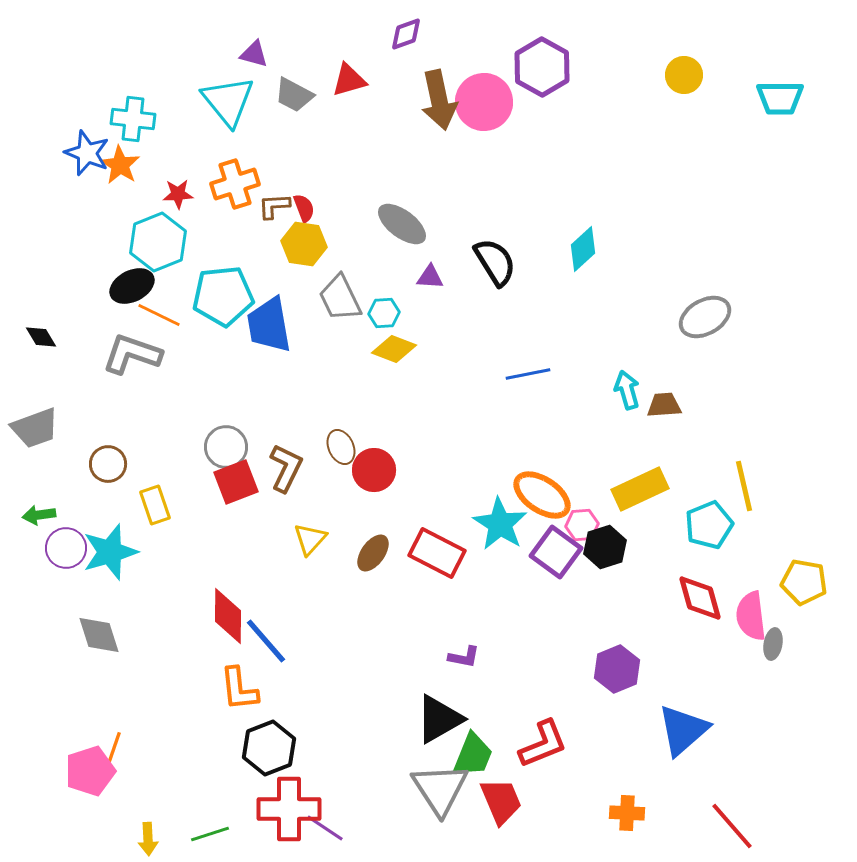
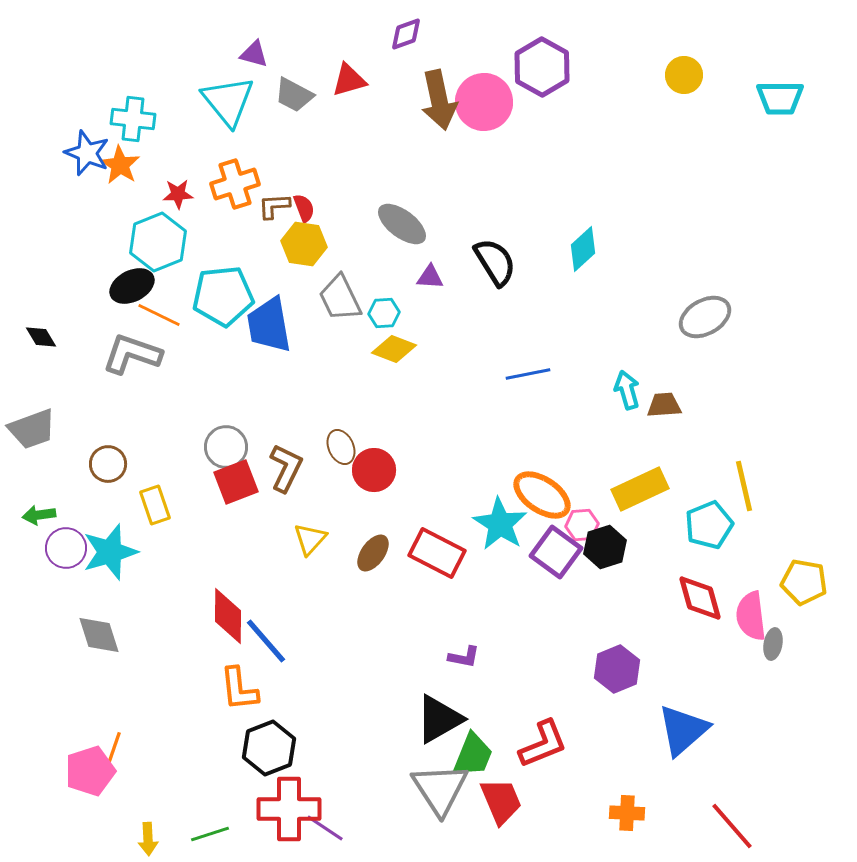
gray trapezoid at (35, 428): moved 3 px left, 1 px down
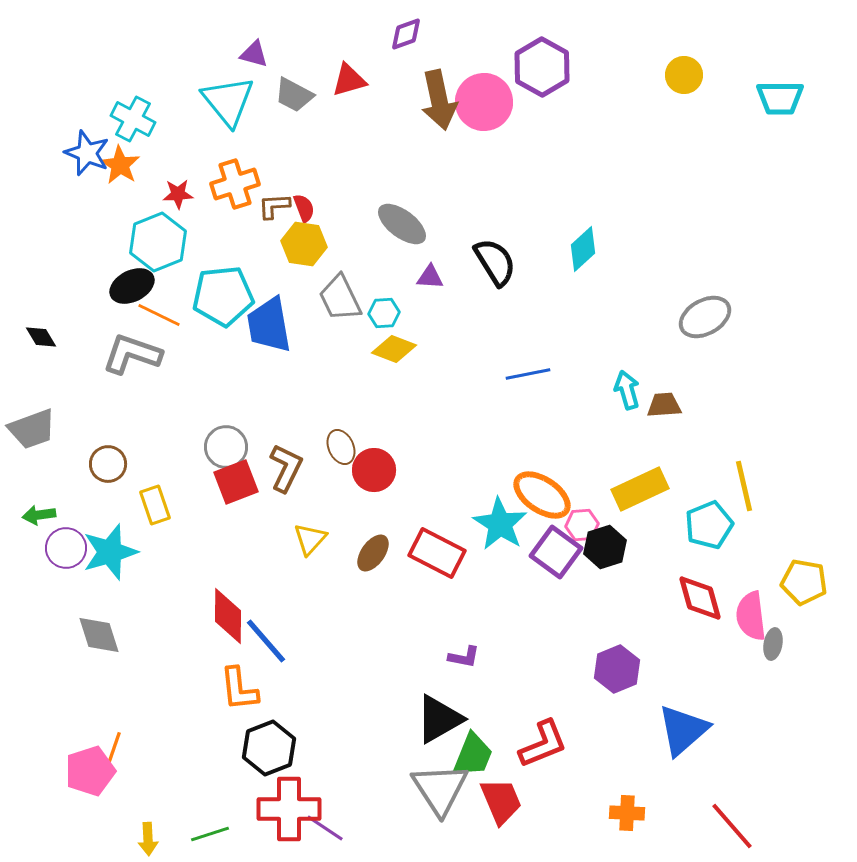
cyan cross at (133, 119): rotated 21 degrees clockwise
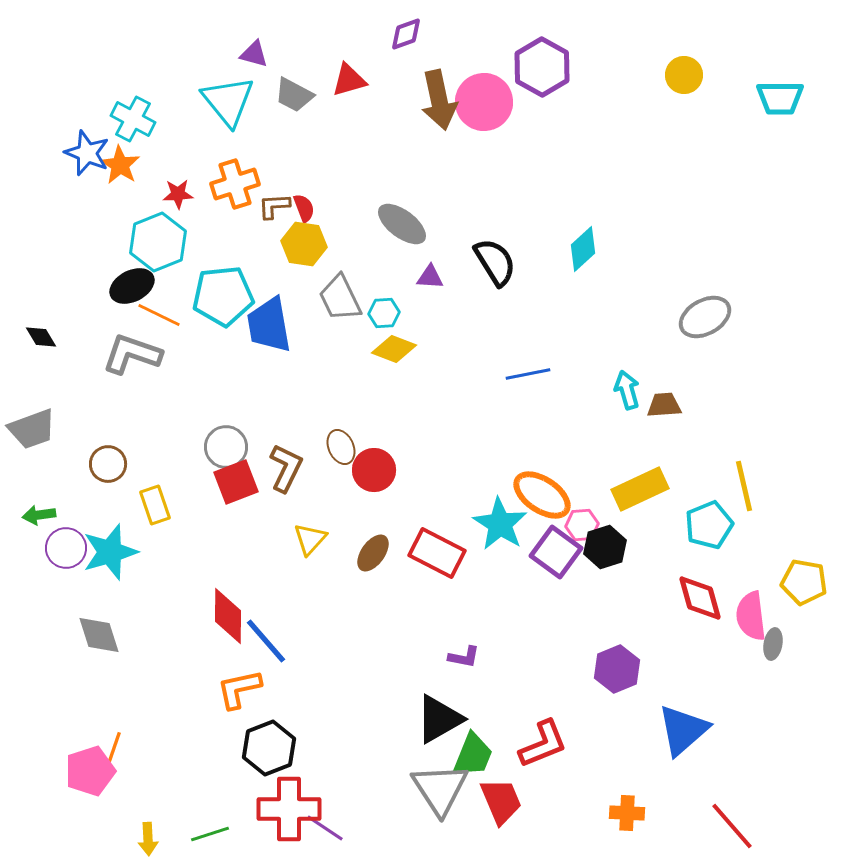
orange L-shape at (239, 689): rotated 84 degrees clockwise
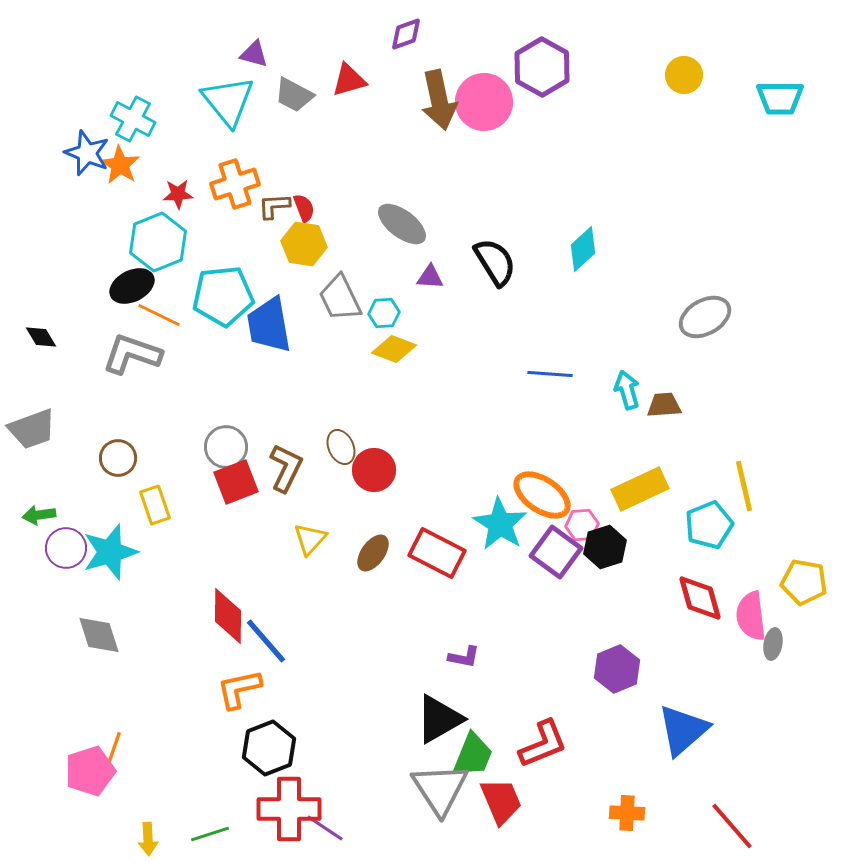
blue line at (528, 374): moved 22 px right; rotated 15 degrees clockwise
brown circle at (108, 464): moved 10 px right, 6 px up
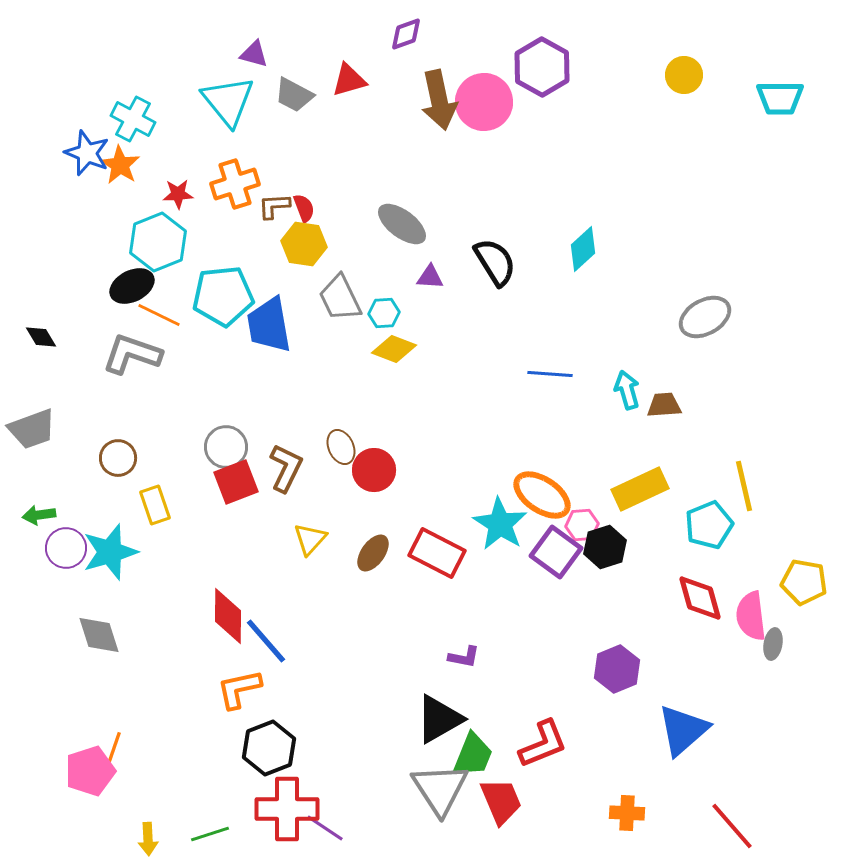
red cross at (289, 809): moved 2 px left
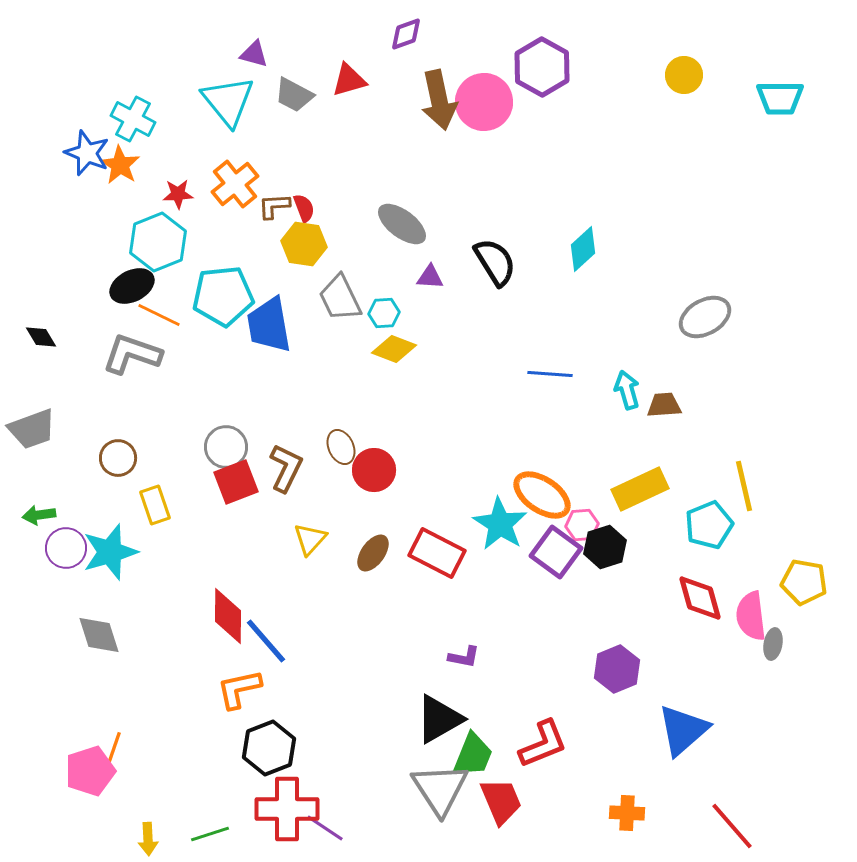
orange cross at (235, 184): rotated 21 degrees counterclockwise
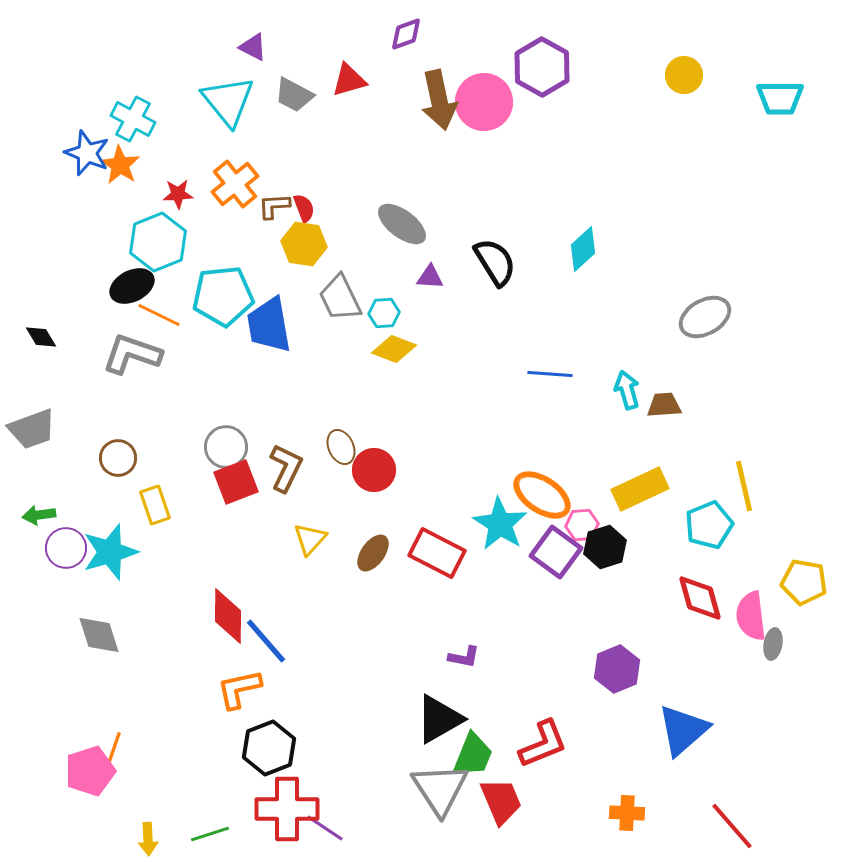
purple triangle at (254, 54): moved 1 px left, 7 px up; rotated 12 degrees clockwise
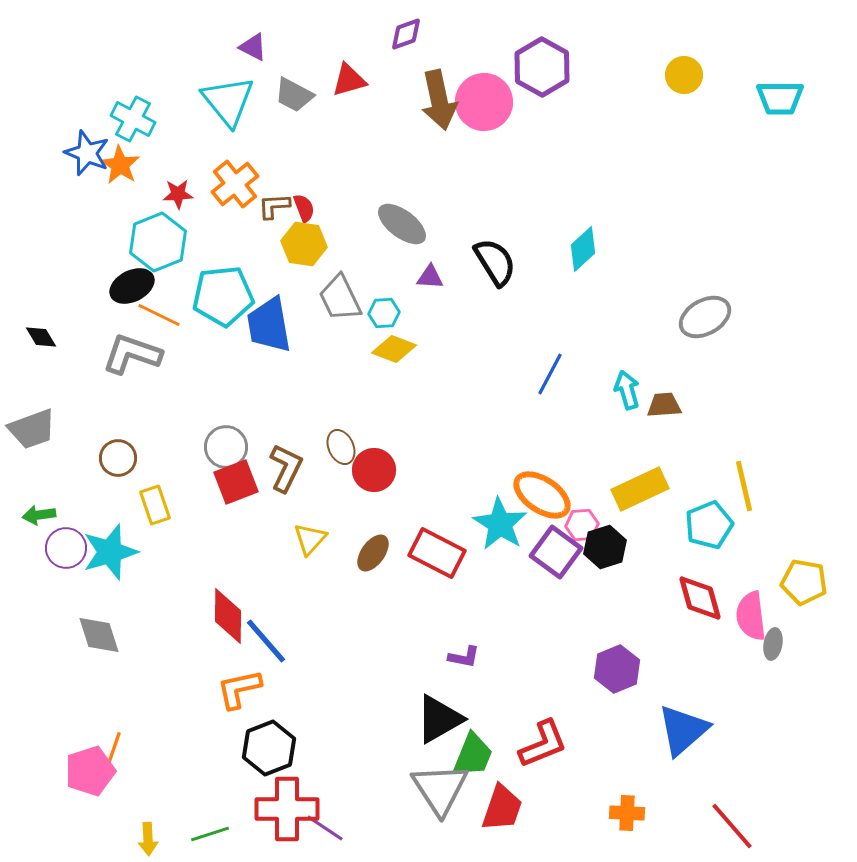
blue line at (550, 374): rotated 66 degrees counterclockwise
red trapezoid at (501, 801): moved 1 px right, 7 px down; rotated 42 degrees clockwise
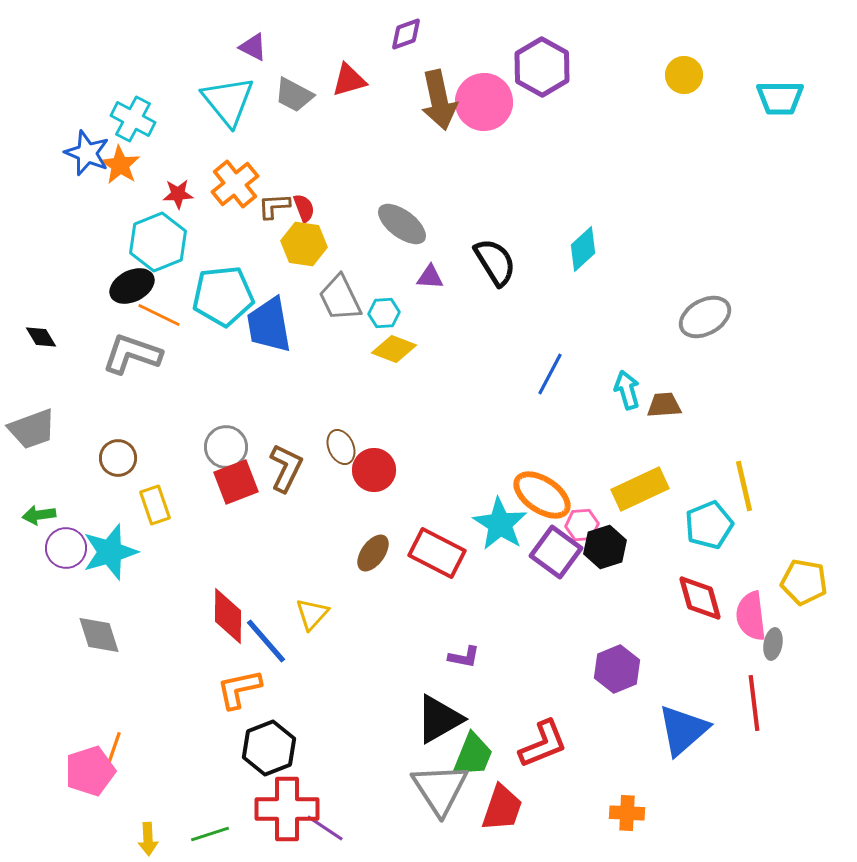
yellow triangle at (310, 539): moved 2 px right, 75 px down
red line at (732, 826): moved 22 px right, 123 px up; rotated 34 degrees clockwise
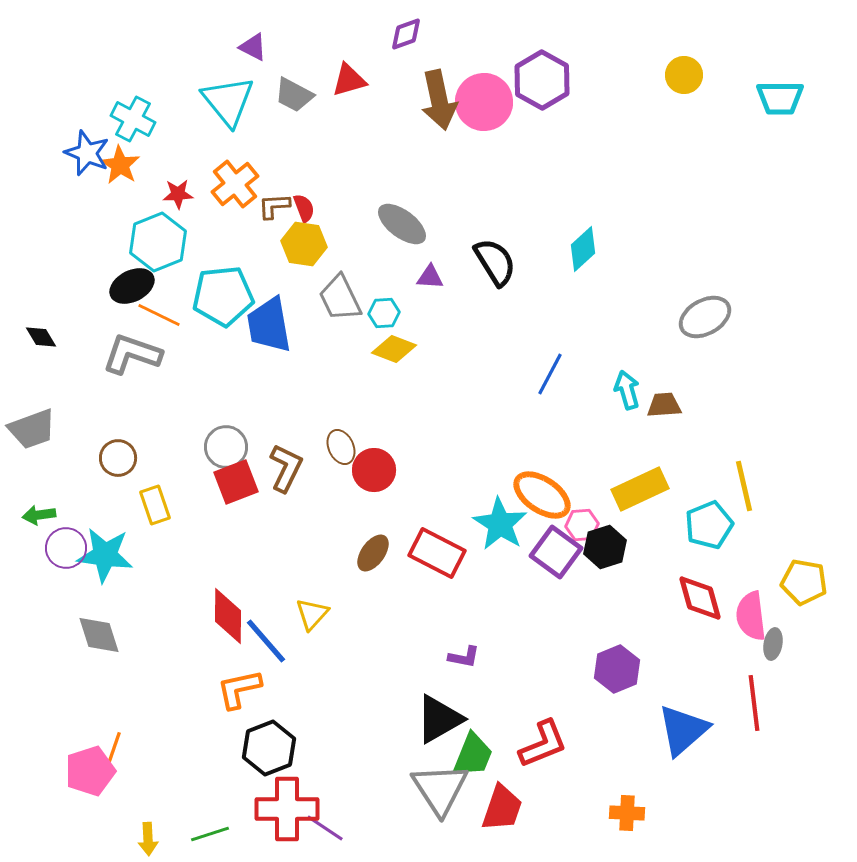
purple hexagon at (542, 67): moved 13 px down
cyan star at (110, 552): moved 5 px left, 3 px down; rotated 24 degrees clockwise
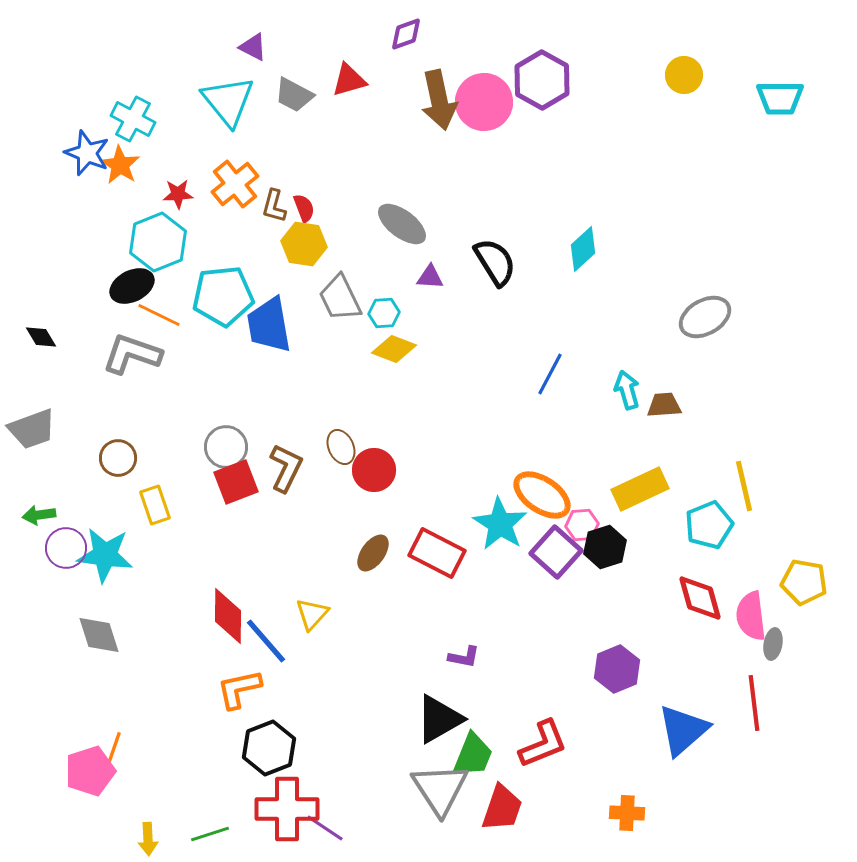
brown L-shape at (274, 206): rotated 72 degrees counterclockwise
purple square at (556, 552): rotated 6 degrees clockwise
